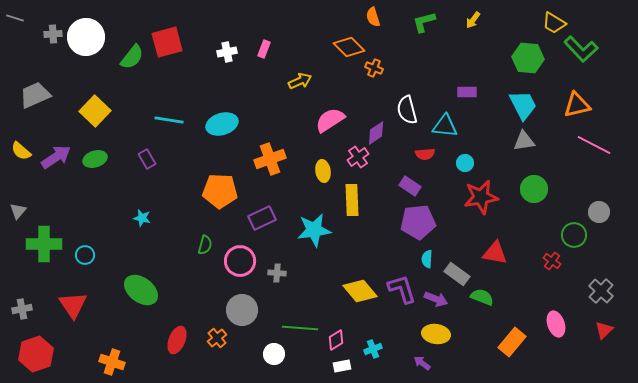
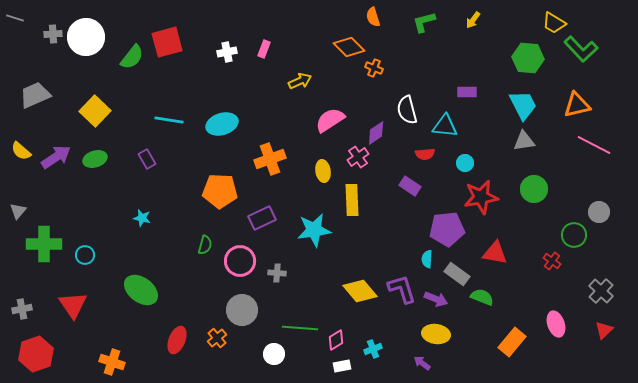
purple pentagon at (418, 222): moved 29 px right, 7 px down
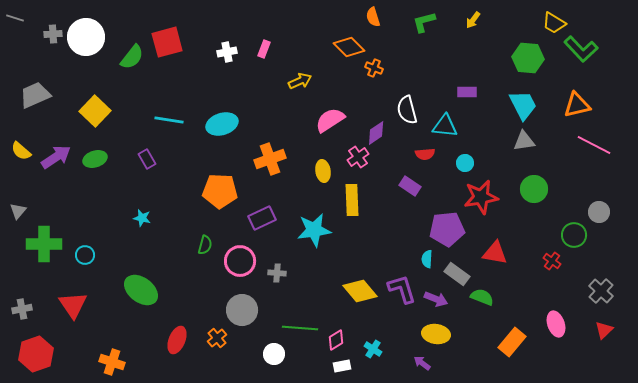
cyan cross at (373, 349): rotated 36 degrees counterclockwise
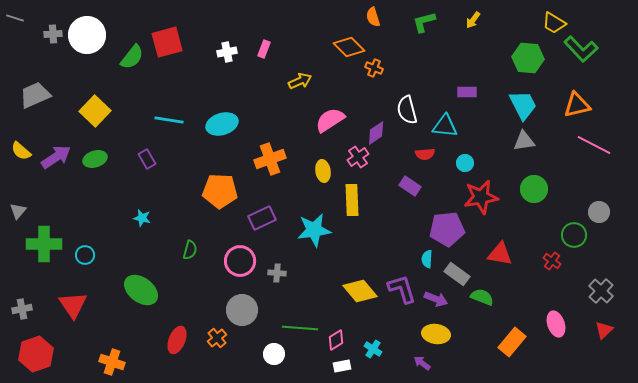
white circle at (86, 37): moved 1 px right, 2 px up
green semicircle at (205, 245): moved 15 px left, 5 px down
red triangle at (495, 253): moved 5 px right, 1 px down
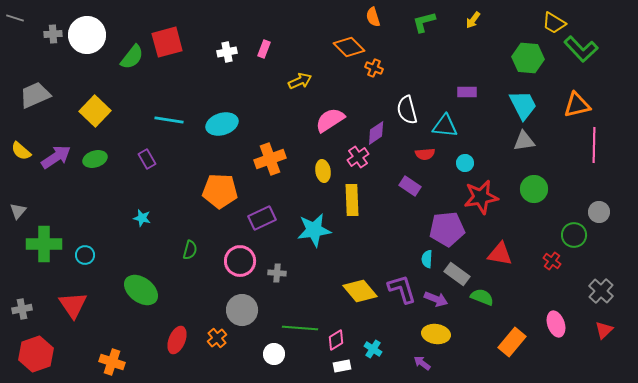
pink line at (594, 145): rotated 64 degrees clockwise
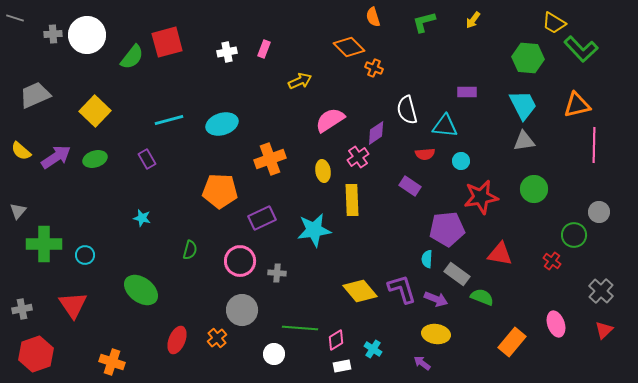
cyan line at (169, 120): rotated 24 degrees counterclockwise
cyan circle at (465, 163): moved 4 px left, 2 px up
